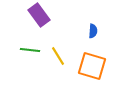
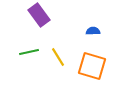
blue semicircle: rotated 96 degrees counterclockwise
green line: moved 1 px left, 2 px down; rotated 18 degrees counterclockwise
yellow line: moved 1 px down
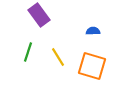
green line: moved 1 px left; rotated 60 degrees counterclockwise
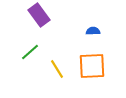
green line: moved 2 px right; rotated 30 degrees clockwise
yellow line: moved 1 px left, 12 px down
orange square: rotated 20 degrees counterclockwise
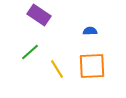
purple rectangle: rotated 20 degrees counterclockwise
blue semicircle: moved 3 px left
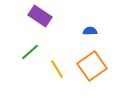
purple rectangle: moved 1 px right, 1 px down
orange square: rotated 32 degrees counterclockwise
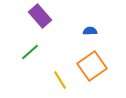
purple rectangle: rotated 15 degrees clockwise
yellow line: moved 3 px right, 11 px down
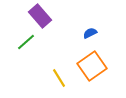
blue semicircle: moved 2 px down; rotated 24 degrees counterclockwise
green line: moved 4 px left, 10 px up
yellow line: moved 1 px left, 2 px up
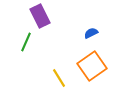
purple rectangle: rotated 15 degrees clockwise
blue semicircle: moved 1 px right
green line: rotated 24 degrees counterclockwise
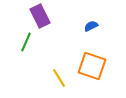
blue semicircle: moved 7 px up
orange square: rotated 36 degrees counterclockwise
